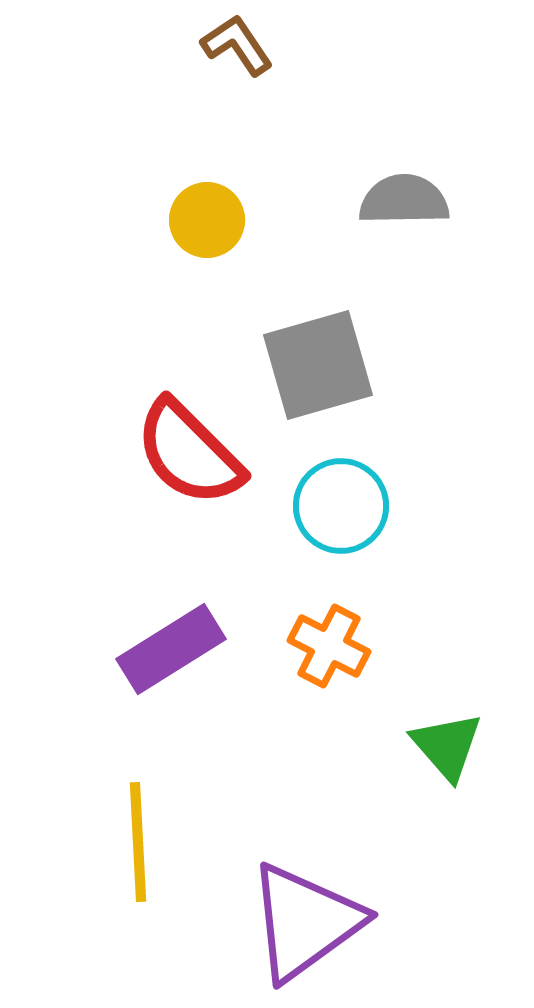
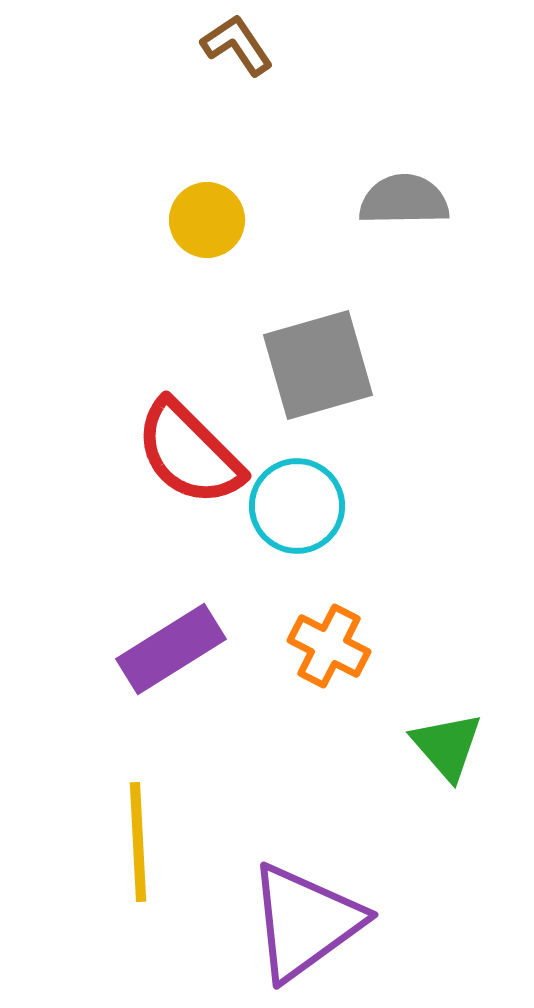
cyan circle: moved 44 px left
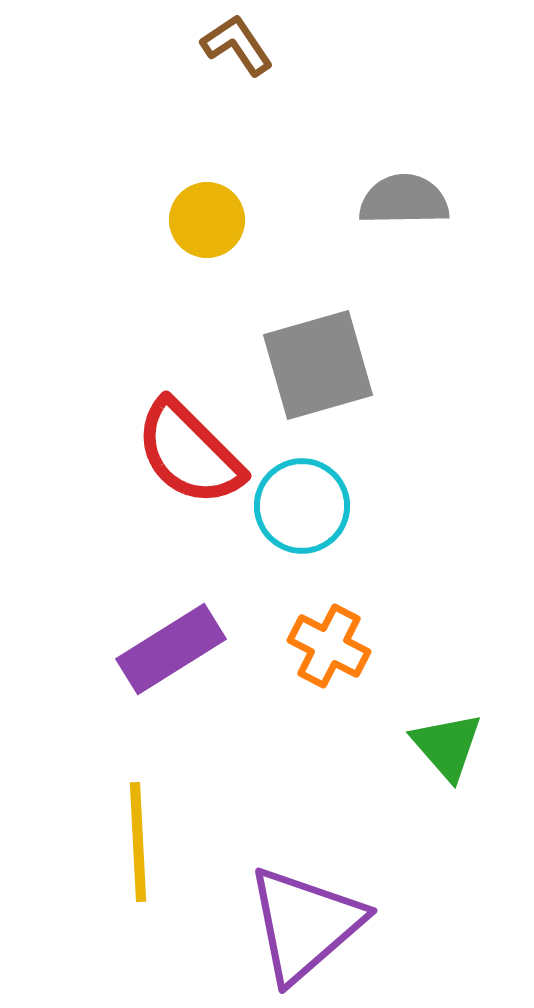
cyan circle: moved 5 px right
purple triangle: moved 2 px down; rotated 5 degrees counterclockwise
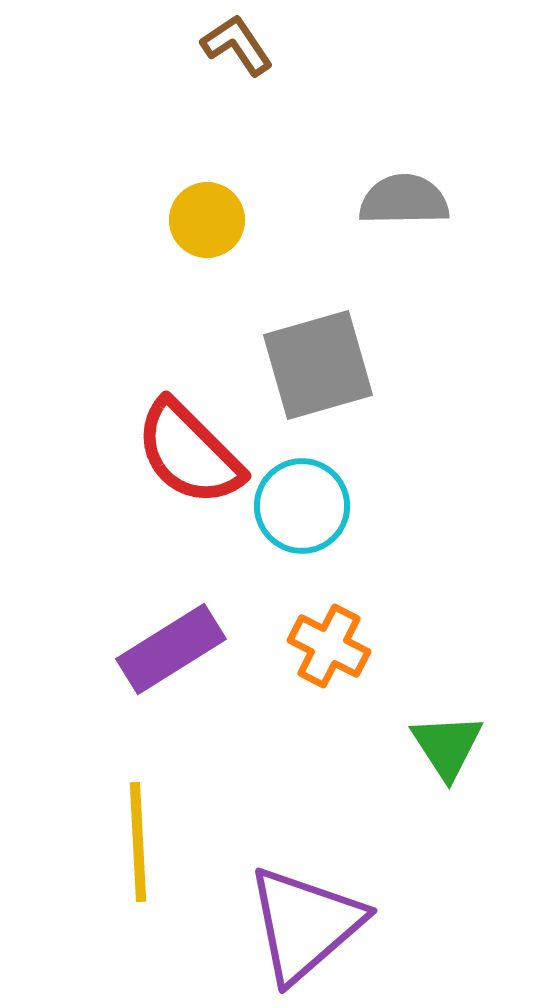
green triangle: rotated 8 degrees clockwise
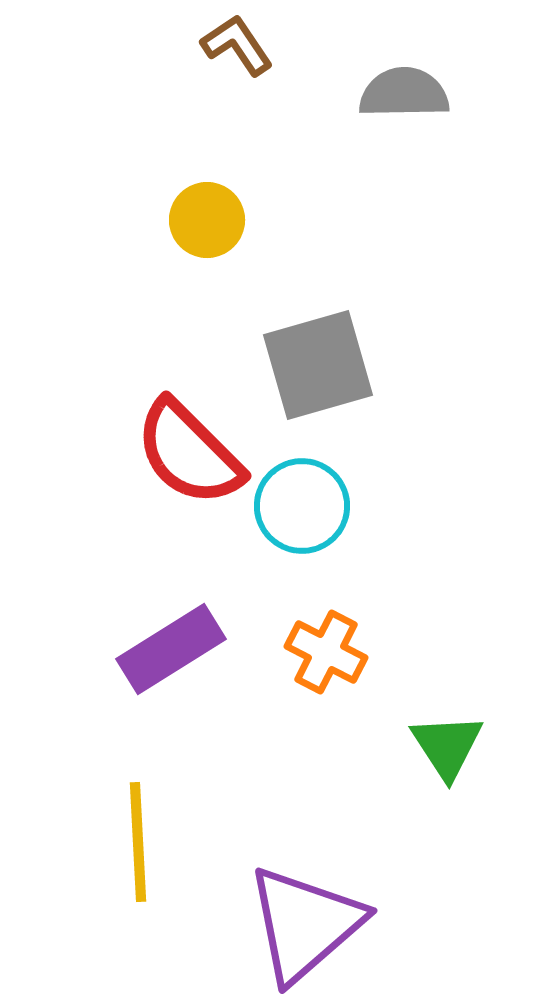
gray semicircle: moved 107 px up
orange cross: moved 3 px left, 6 px down
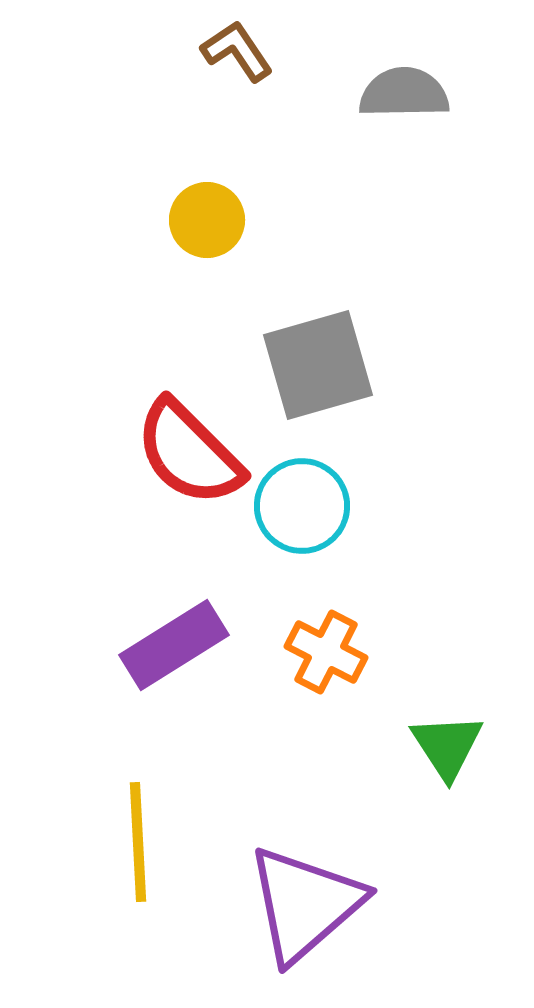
brown L-shape: moved 6 px down
purple rectangle: moved 3 px right, 4 px up
purple triangle: moved 20 px up
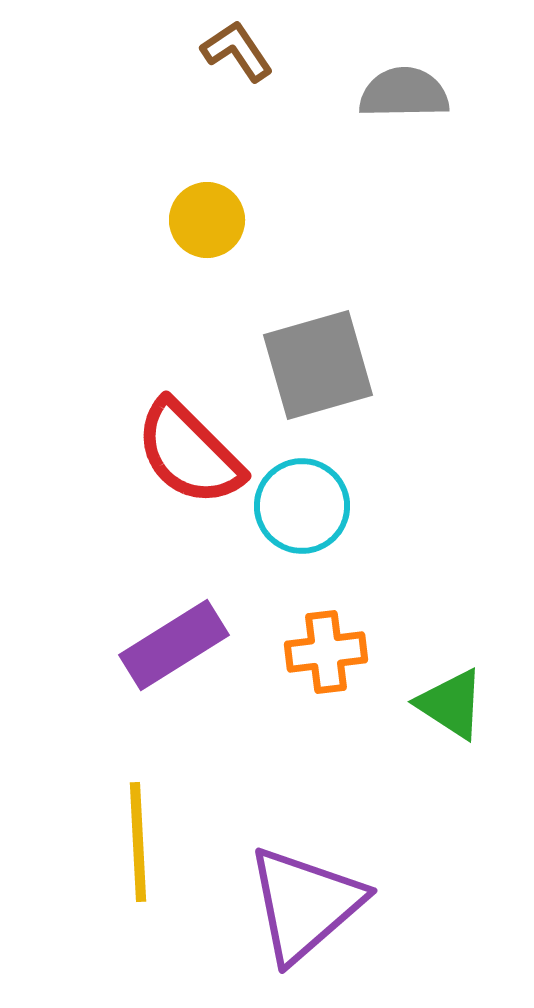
orange cross: rotated 34 degrees counterclockwise
green triangle: moved 4 px right, 42 px up; rotated 24 degrees counterclockwise
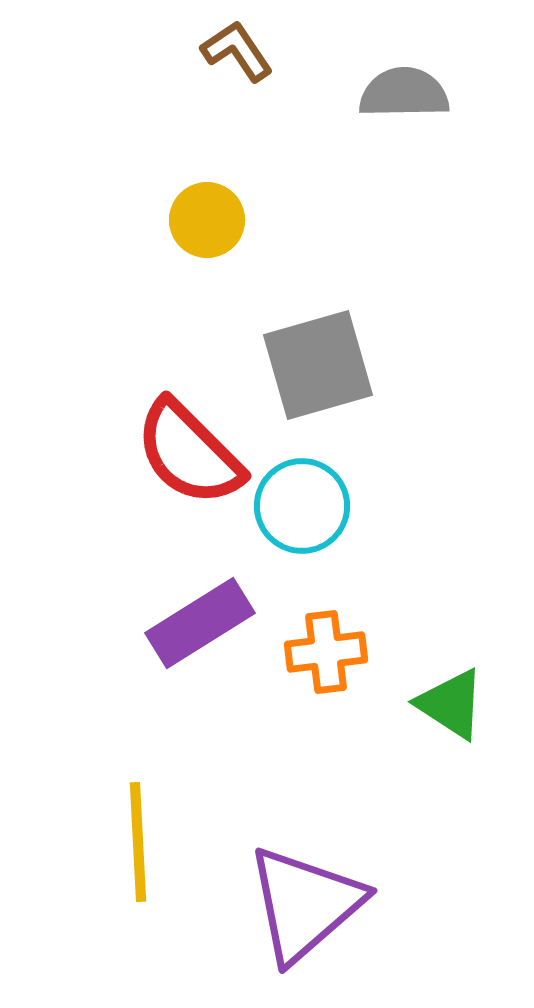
purple rectangle: moved 26 px right, 22 px up
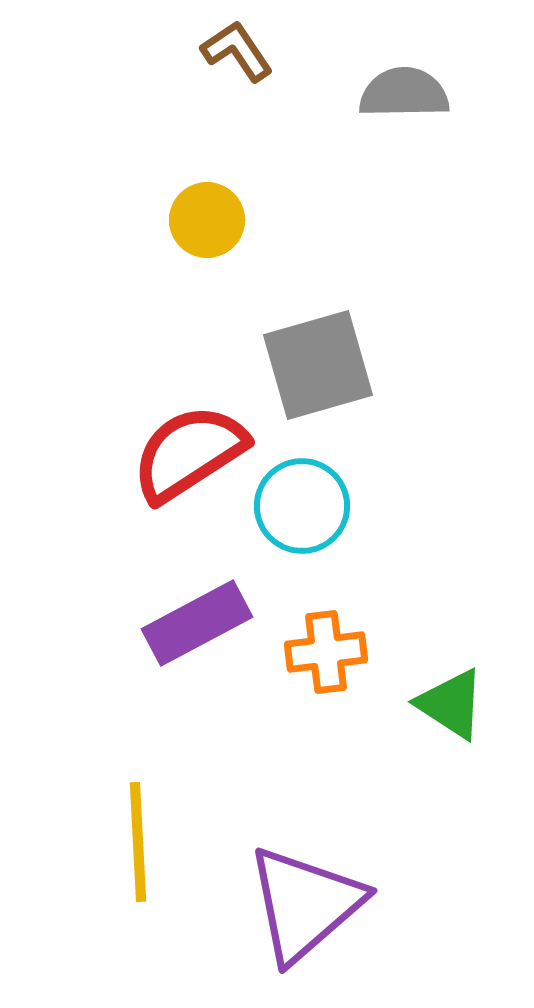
red semicircle: rotated 102 degrees clockwise
purple rectangle: moved 3 px left; rotated 4 degrees clockwise
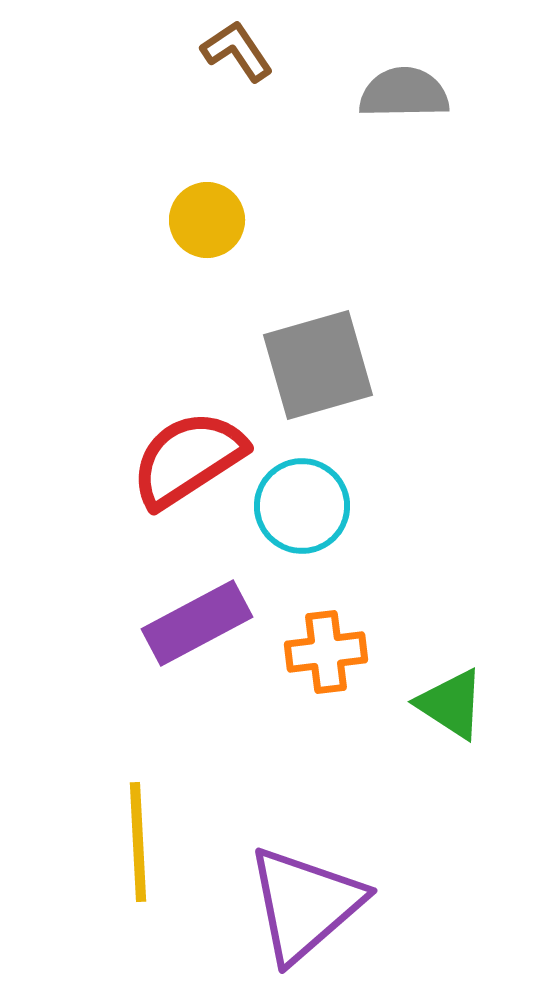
red semicircle: moved 1 px left, 6 px down
